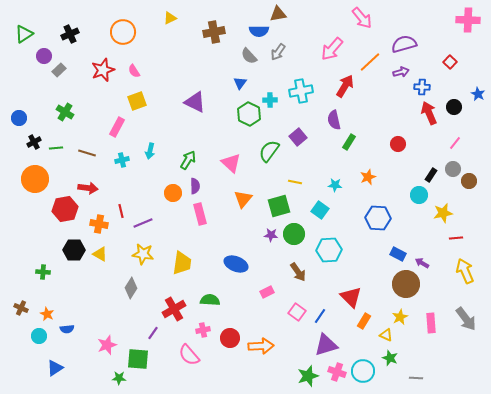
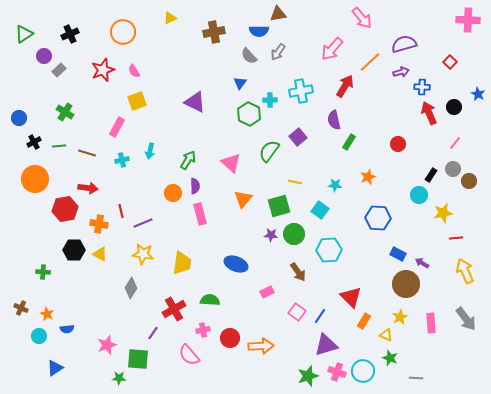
green line at (56, 148): moved 3 px right, 2 px up
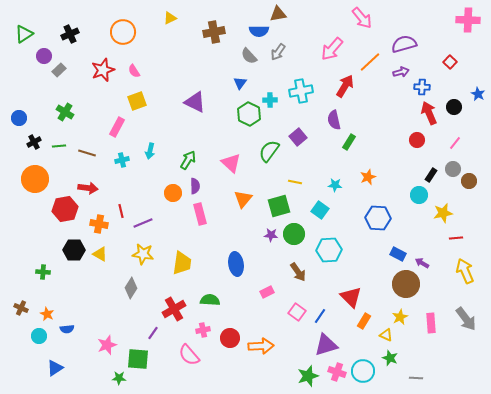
red circle at (398, 144): moved 19 px right, 4 px up
blue ellipse at (236, 264): rotated 60 degrees clockwise
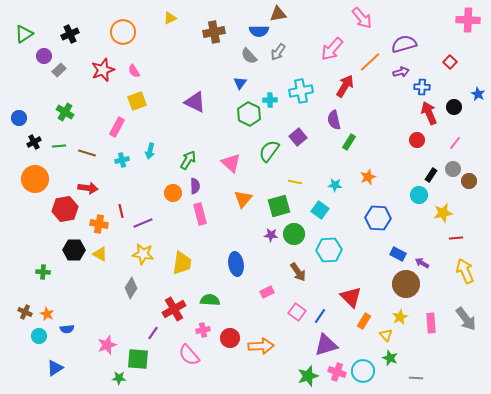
brown cross at (21, 308): moved 4 px right, 4 px down
yellow triangle at (386, 335): rotated 24 degrees clockwise
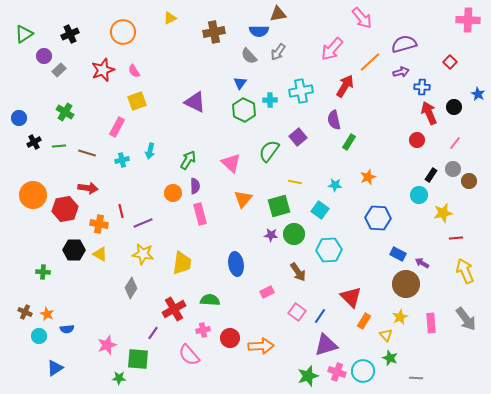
green hexagon at (249, 114): moved 5 px left, 4 px up
orange circle at (35, 179): moved 2 px left, 16 px down
